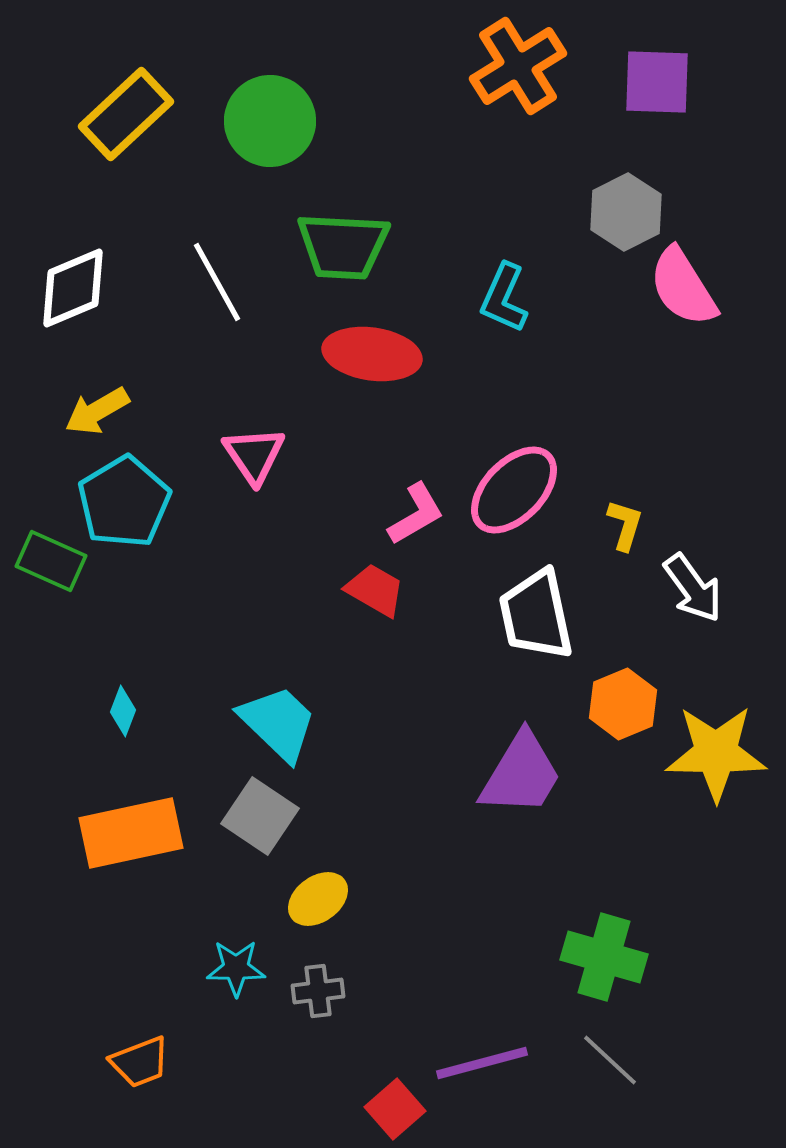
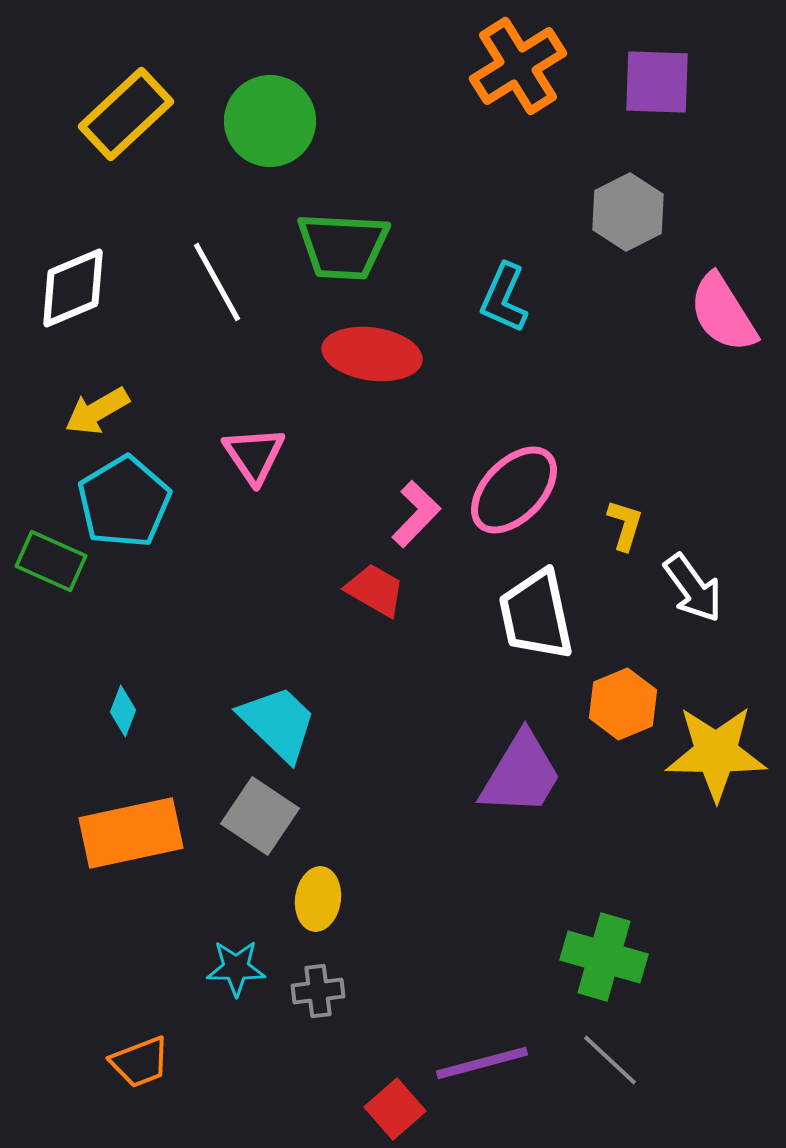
gray hexagon: moved 2 px right
pink semicircle: moved 40 px right, 26 px down
pink L-shape: rotated 16 degrees counterclockwise
yellow ellipse: rotated 46 degrees counterclockwise
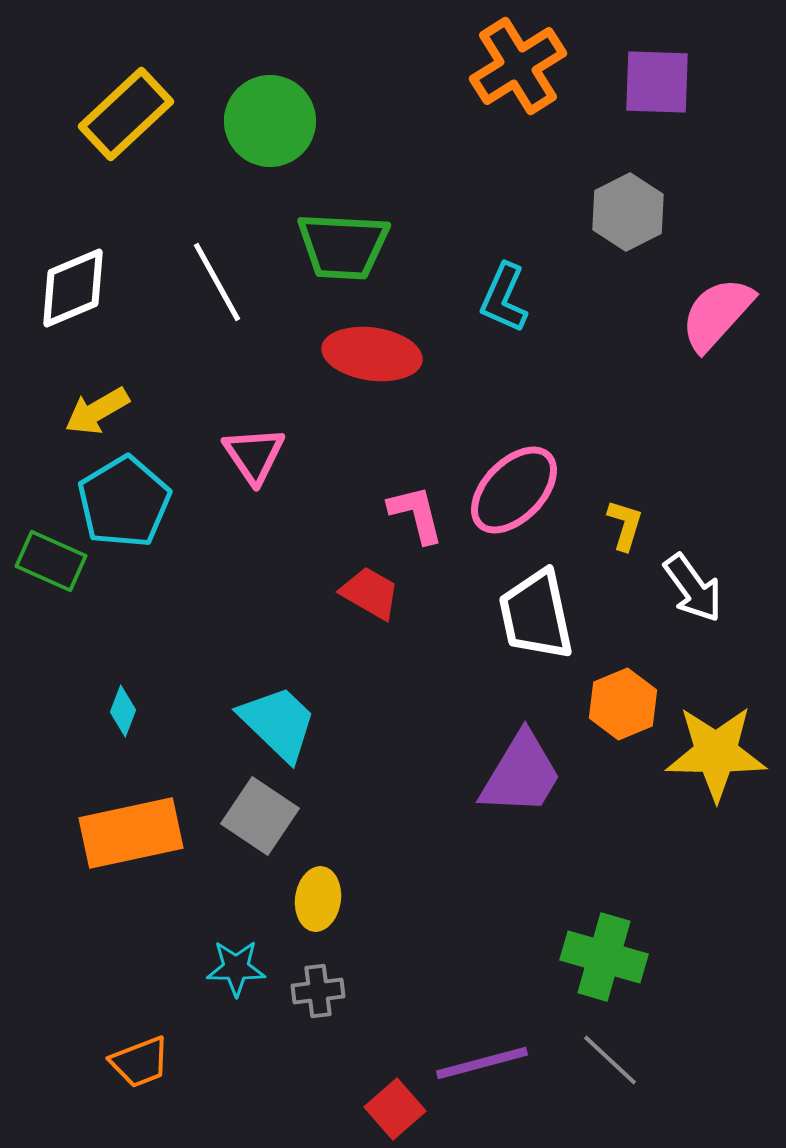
pink semicircle: moved 6 px left, 1 px down; rotated 74 degrees clockwise
pink L-shape: rotated 58 degrees counterclockwise
red trapezoid: moved 5 px left, 3 px down
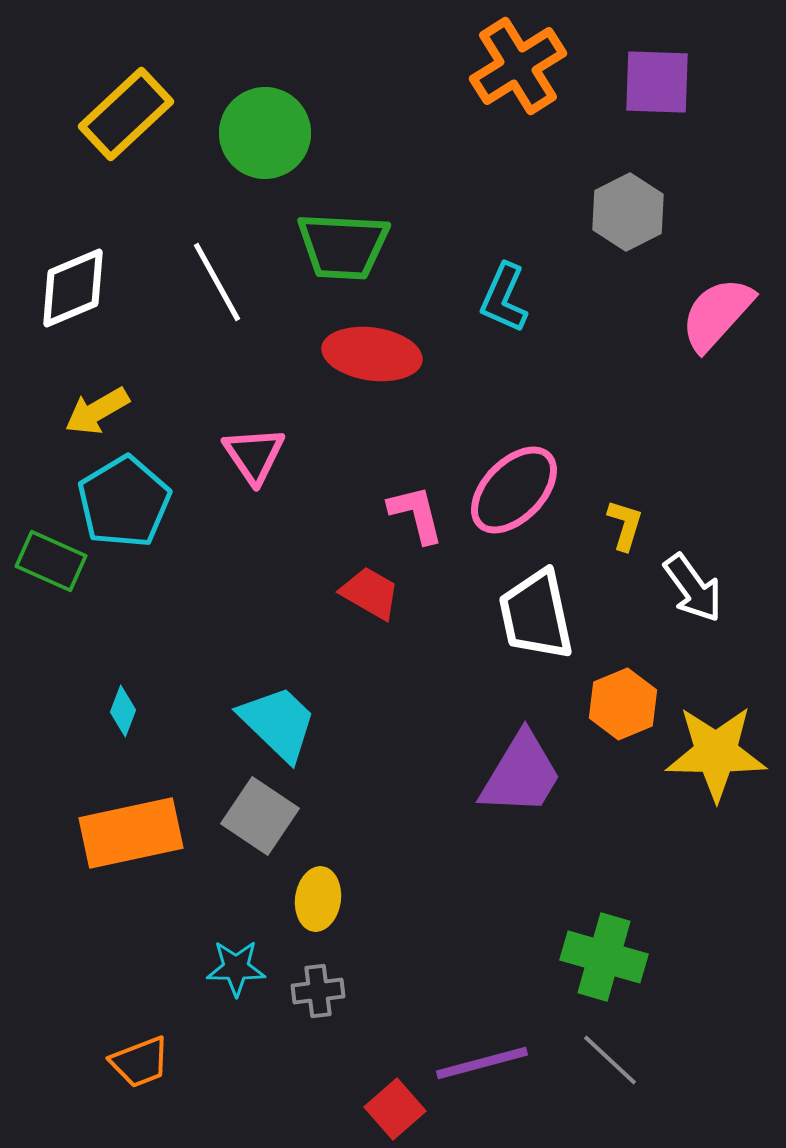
green circle: moved 5 px left, 12 px down
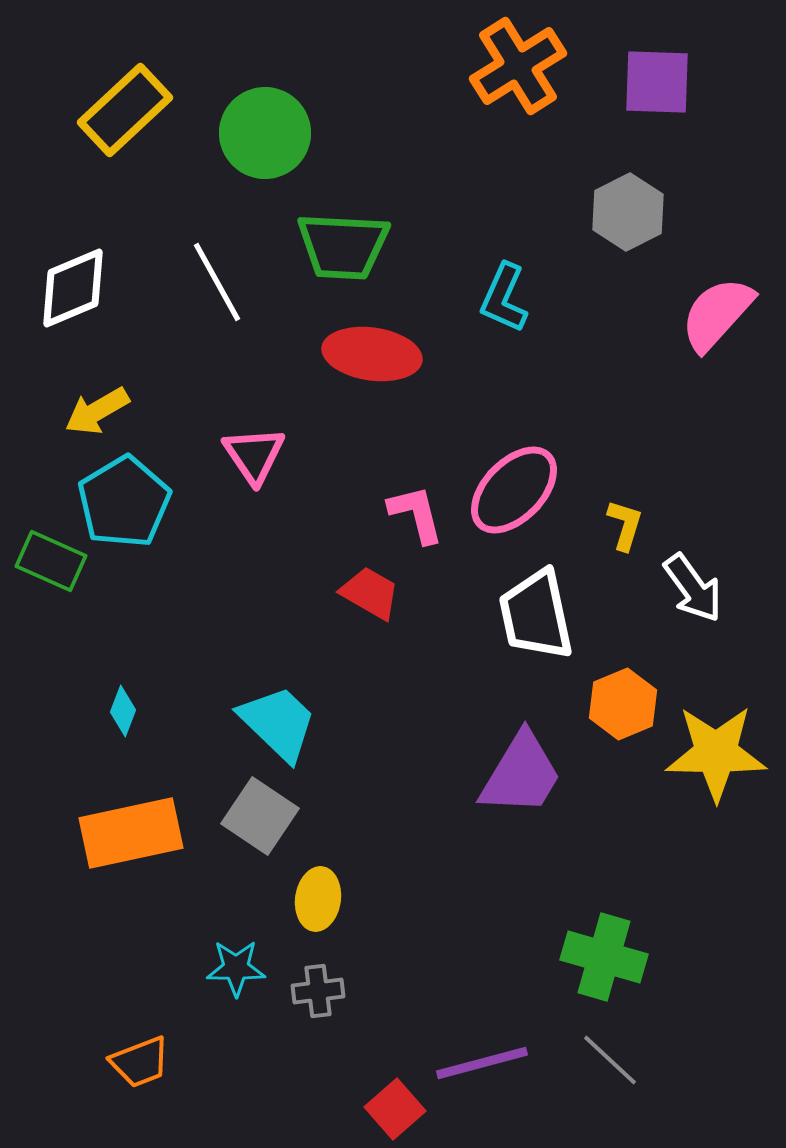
yellow rectangle: moved 1 px left, 4 px up
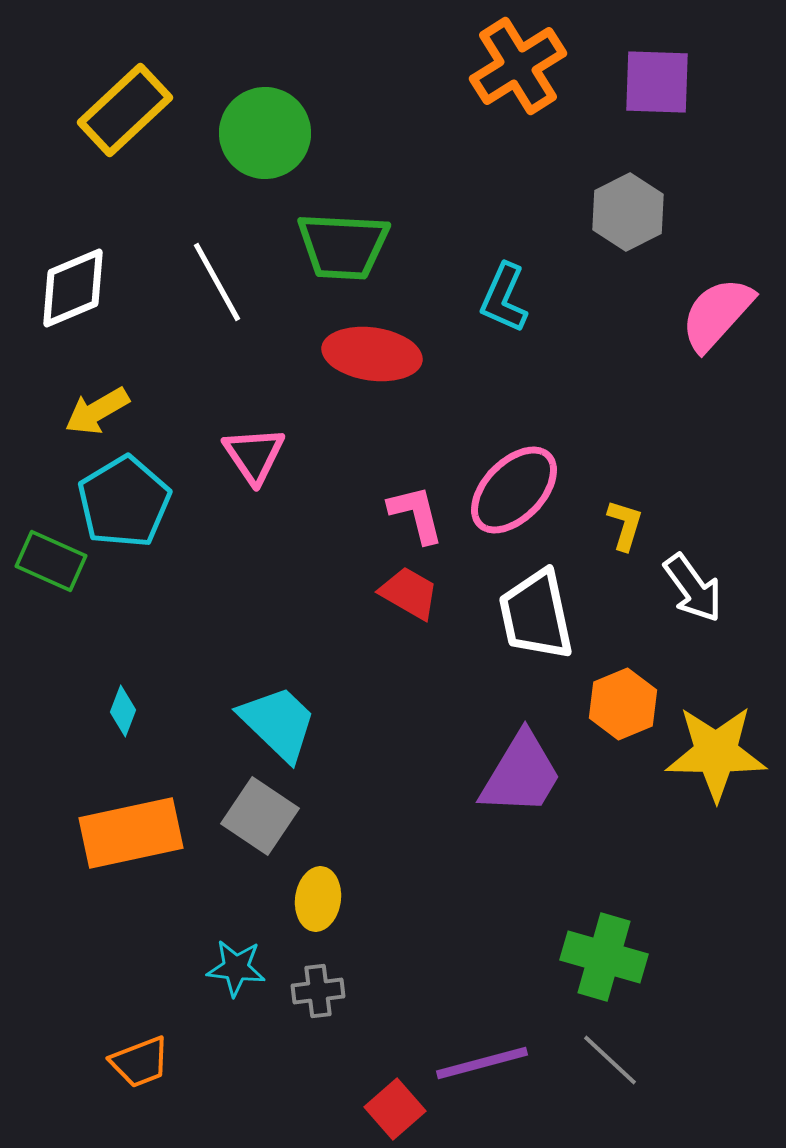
red trapezoid: moved 39 px right
cyan star: rotated 6 degrees clockwise
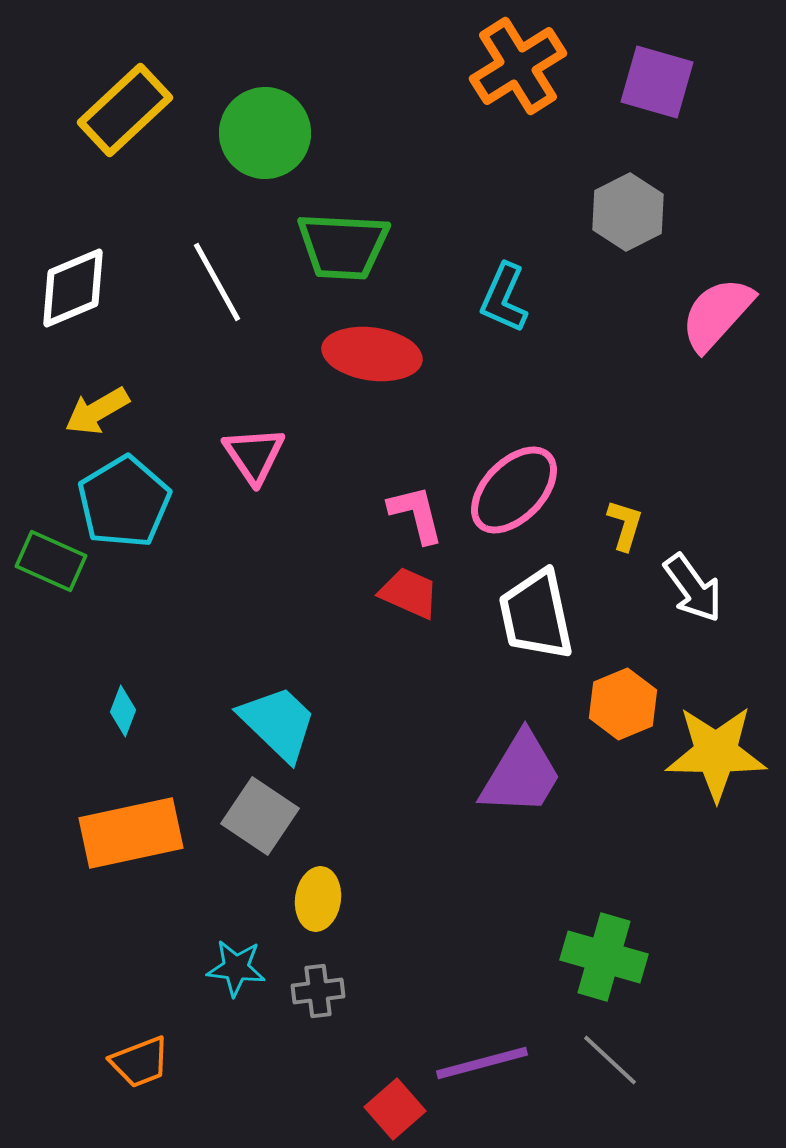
purple square: rotated 14 degrees clockwise
red trapezoid: rotated 6 degrees counterclockwise
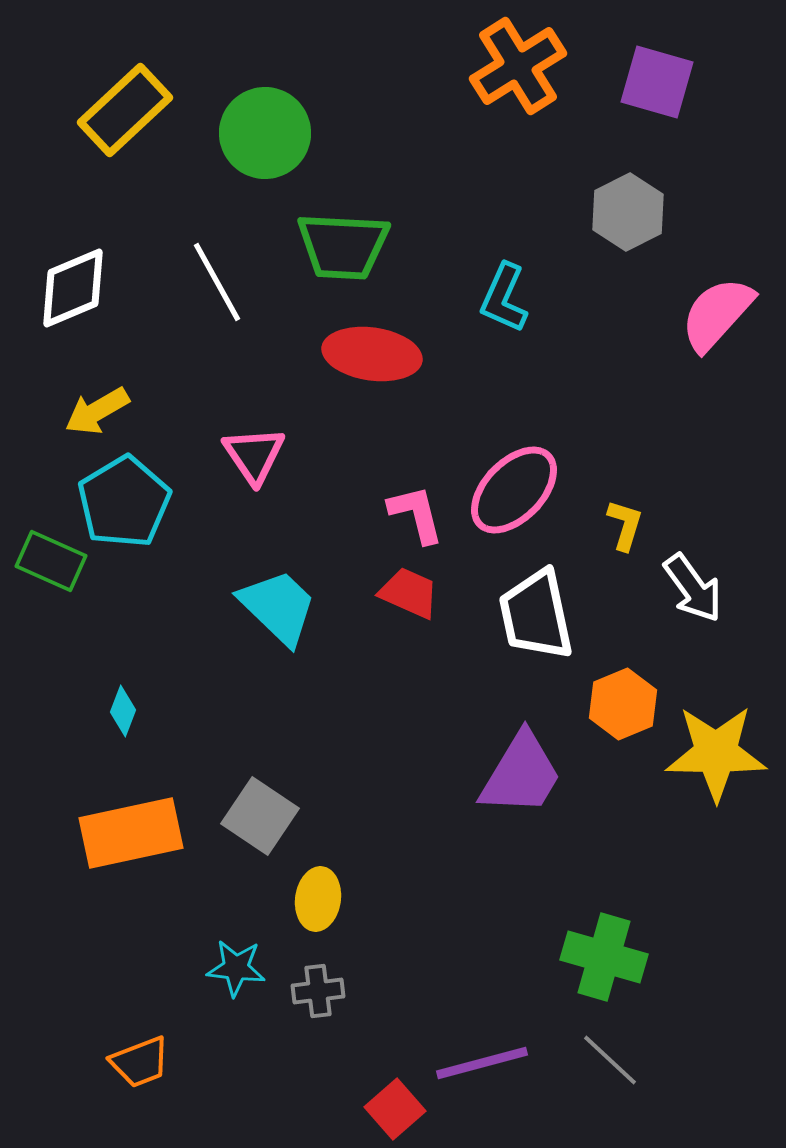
cyan trapezoid: moved 116 px up
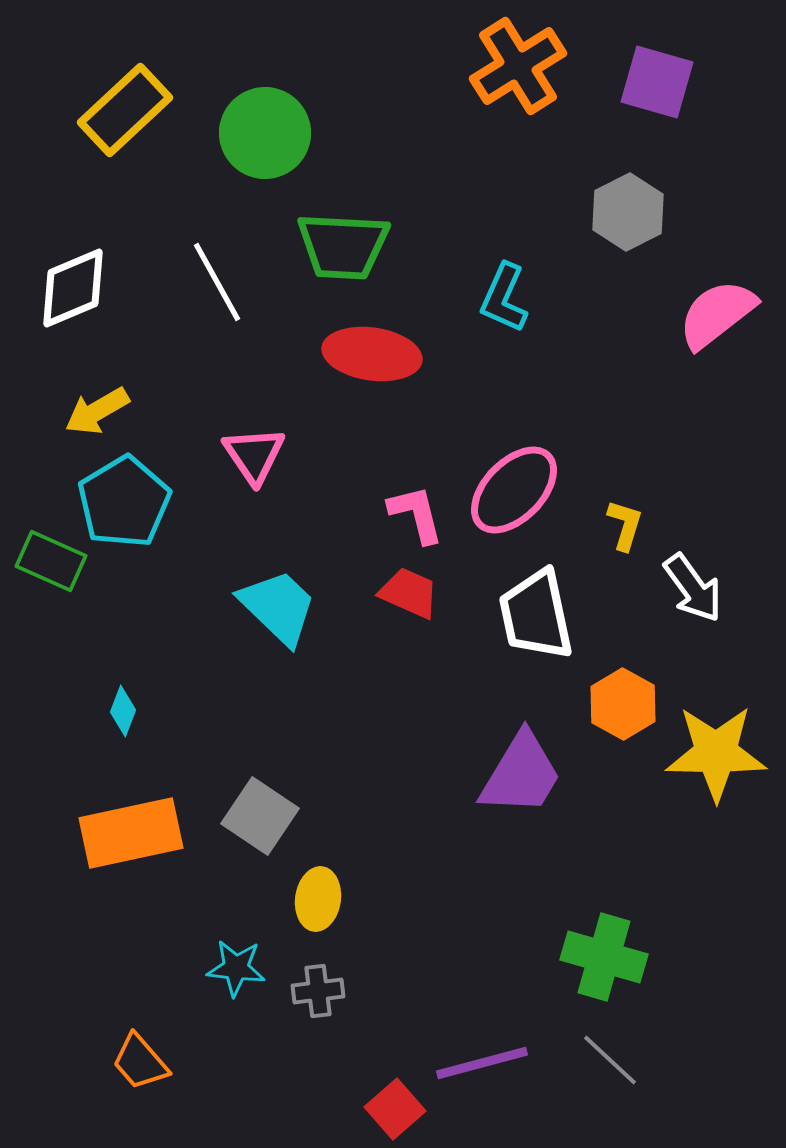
pink semicircle: rotated 10 degrees clockwise
orange hexagon: rotated 8 degrees counterclockwise
orange trapezoid: rotated 70 degrees clockwise
